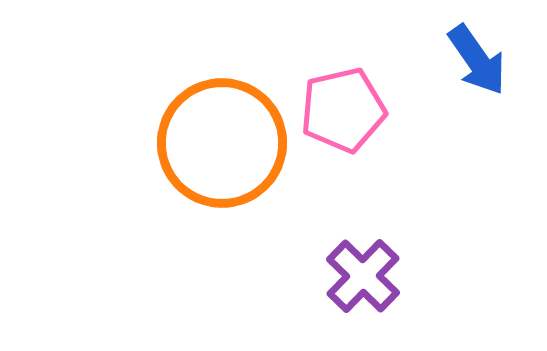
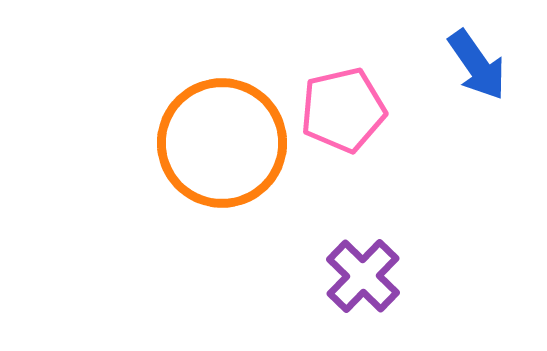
blue arrow: moved 5 px down
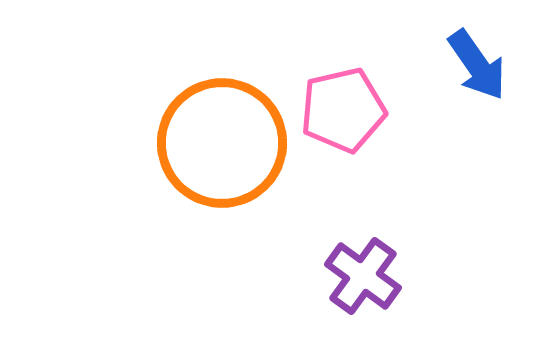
purple cross: rotated 8 degrees counterclockwise
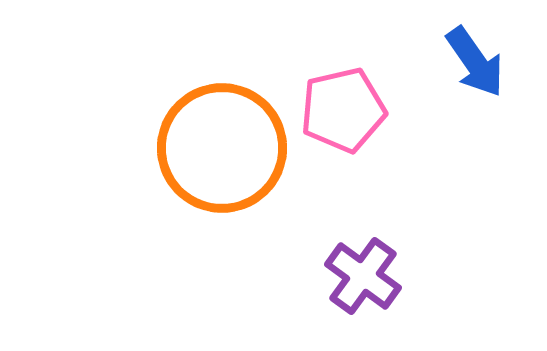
blue arrow: moved 2 px left, 3 px up
orange circle: moved 5 px down
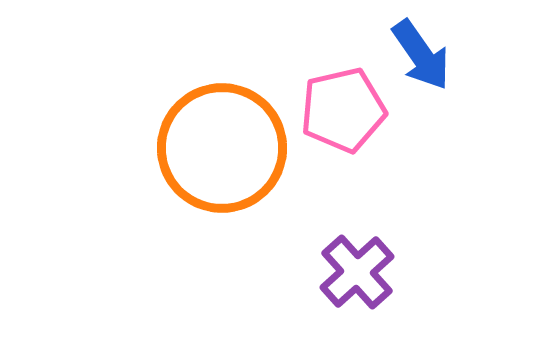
blue arrow: moved 54 px left, 7 px up
purple cross: moved 6 px left, 4 px up; rotated 12 degrees clockwise
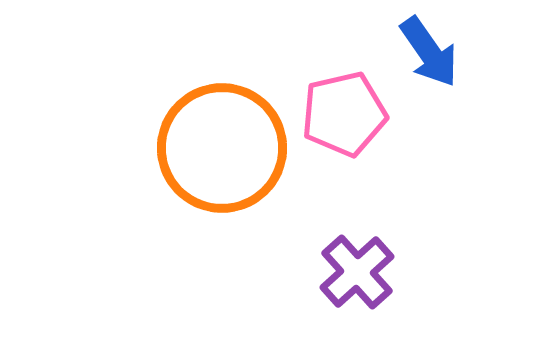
blue arrow: moved 8 px right, 3 px up
pink pentagon: moved 1 px right, 4 px down
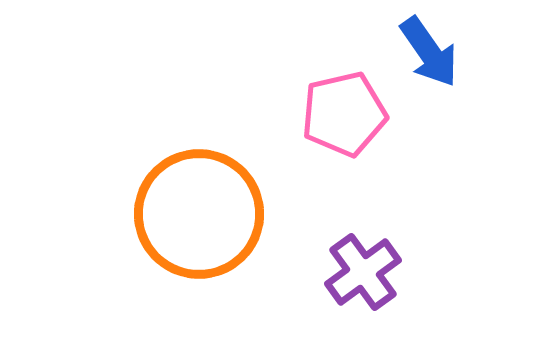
orange circle: moved 23 px left, 66 px down
purple cross: moved 6 px right; rotated 6 degrees clockwise
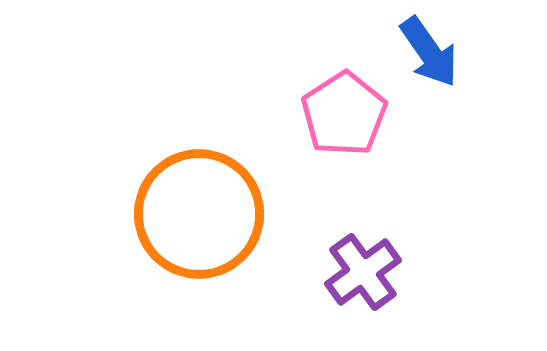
pink pentagon: rotated 20 degrees counterclockwise
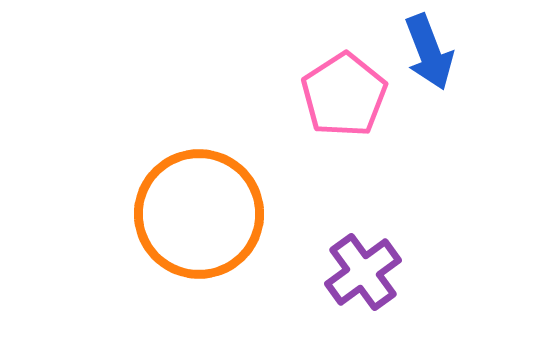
blue arrow: rotated 14 degrees clockwise
pink pentagon: moved 19 px up
